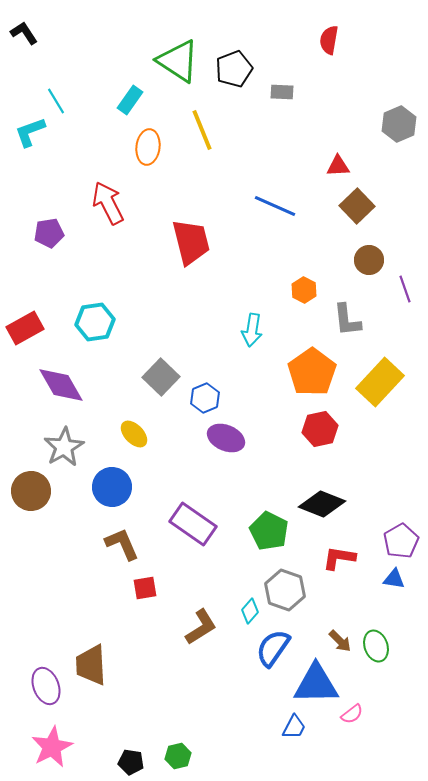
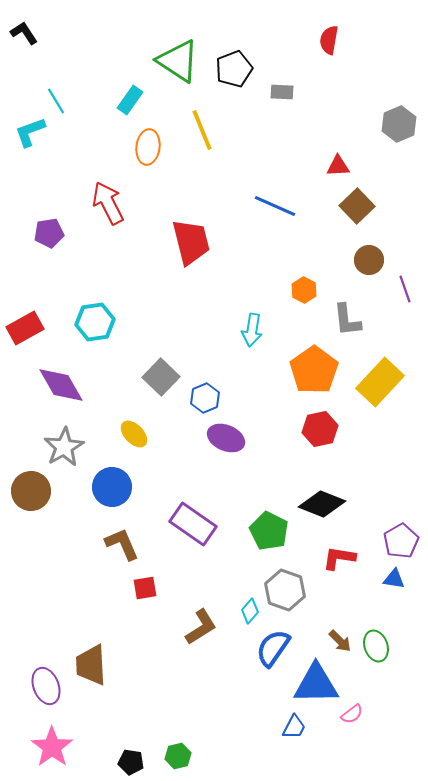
orange pentagon at (312, 372): moved 2 px right, 2 px up
pink star at (52, 747): rotated 9 degrees counterclockwise
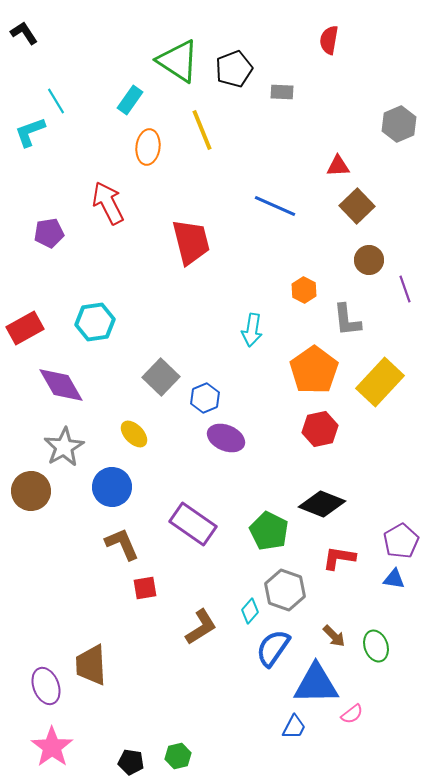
brown arrow at (340, 641): moved 6 px left, 5 px up
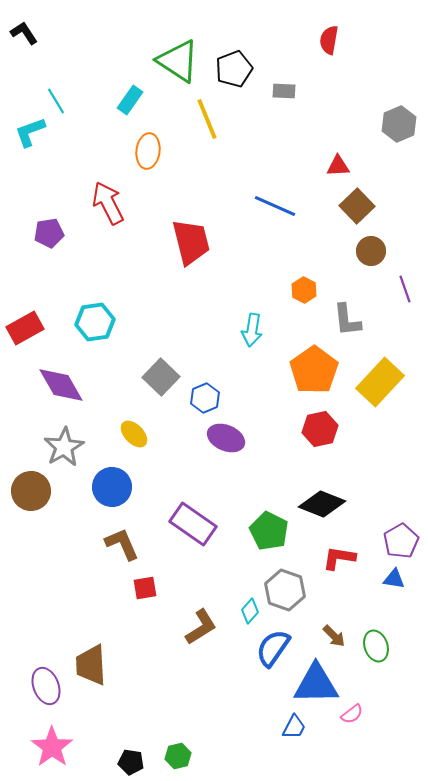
gray rectangle at (282, 92): moved 2 px right, 1 px up
yellow line at (202, 130): moved 5 px right, 11 px up
orange ellipse at (148, 147): moved 4 px down
brown circle at (369, 260): moved 2 px right, 9 px up
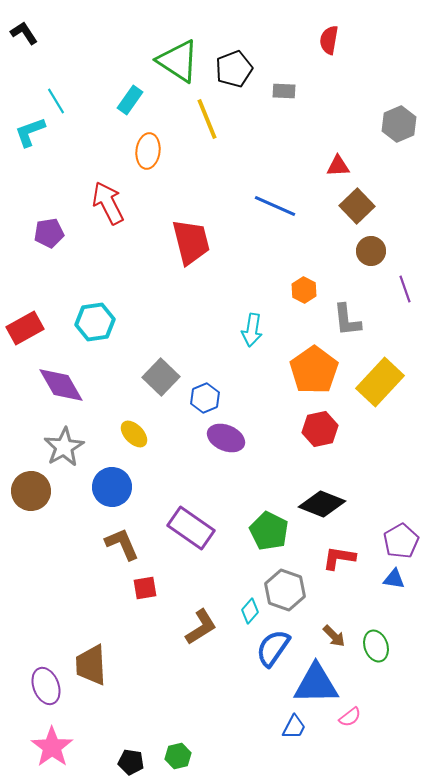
purple rectangle at (193, 524): moved 2 px left, 4 px down
pink semicircle at (352, 714): moved 2 px left, 3 px down
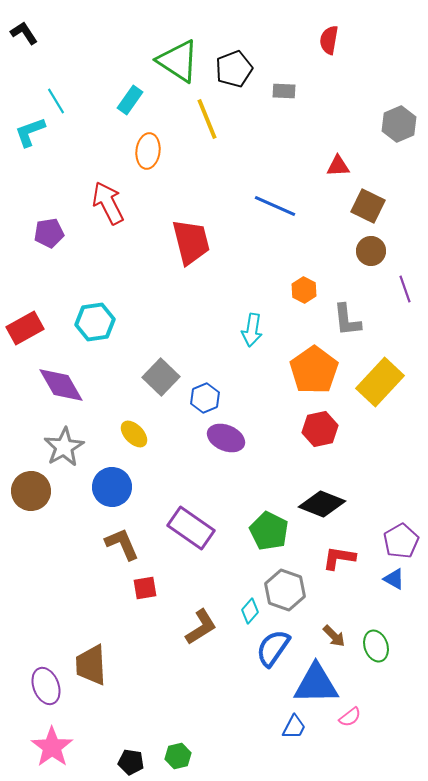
brown square at (357, 206): moved 11 px right; rotated 20 degrees counterclockwise
blue triangle at (394, 579): rotated 20 degrees clockwise
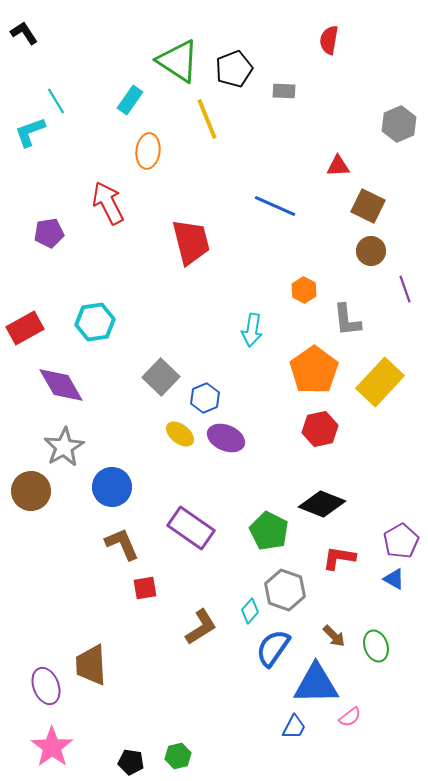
yellow ellipse at (134, 434): moved 46 px right; rotated 8 degrees counterclockwise
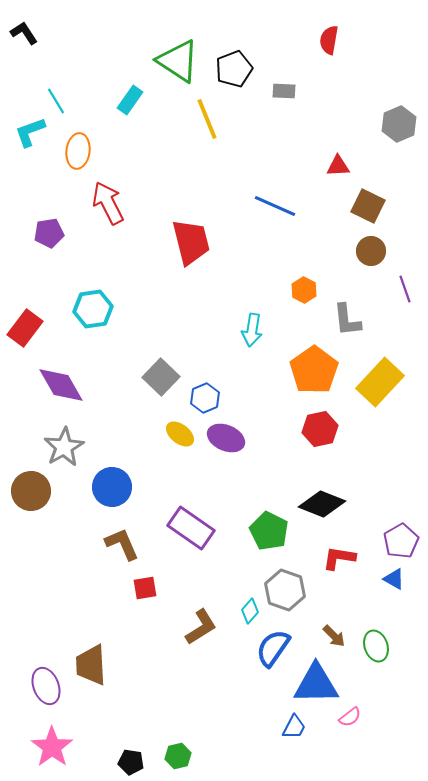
orange ellipse at (148, 151): moved 70 px left
cyan hexagon at (95, 322): moved 2 px left, 13 px up
red rectangle at (25, 328): rotated 24 degrees counterclockwise
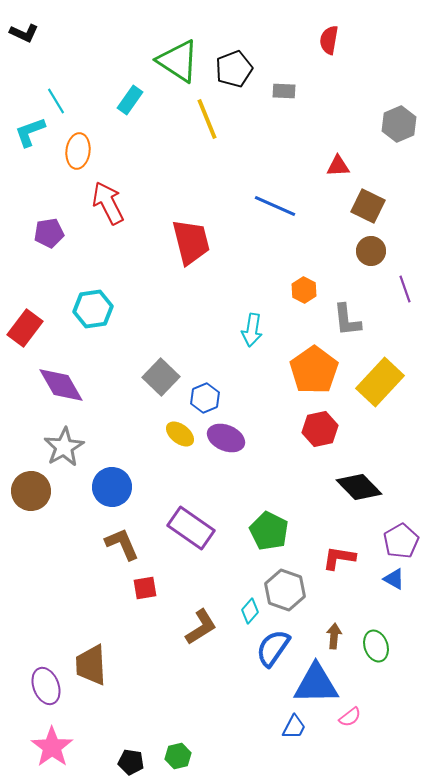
black L-shape at (24, 33): rotated 148 degrees clockwise
black diamond at (322, 504): moved 37 px right, 17 px up; rotated 24 degrees clockwise
brown arrow at (334, 636): rotated 130 degrees counterclockwise
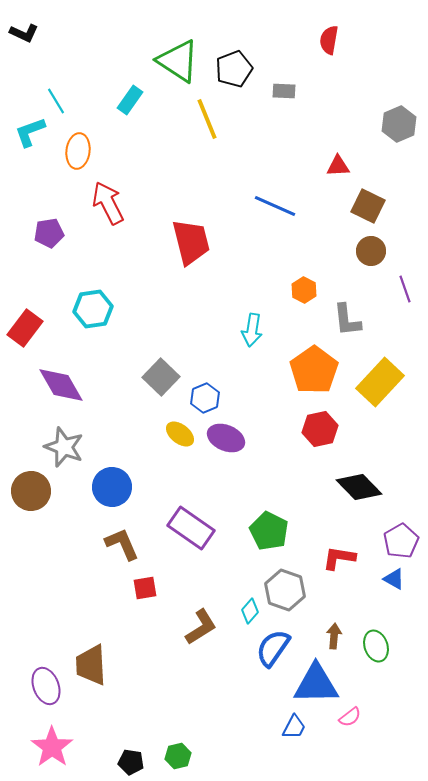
gray star at (64, 447): rotated 21 degrees counterclockwise
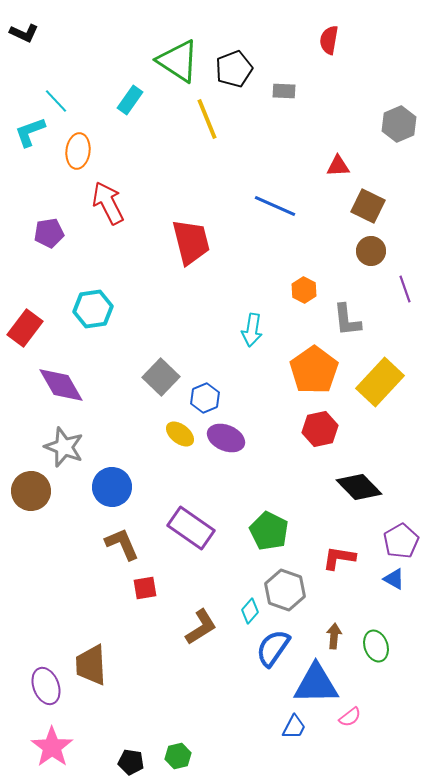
cyan line at (56, 101): rotated 12 degrees counterclockwise
